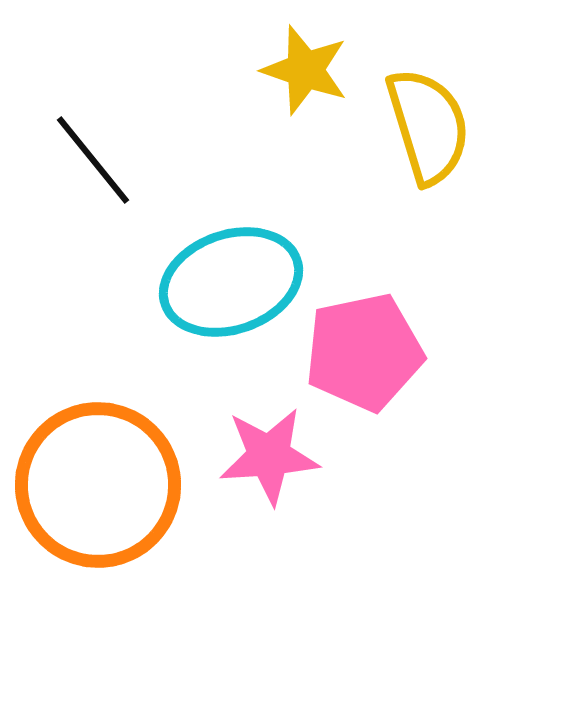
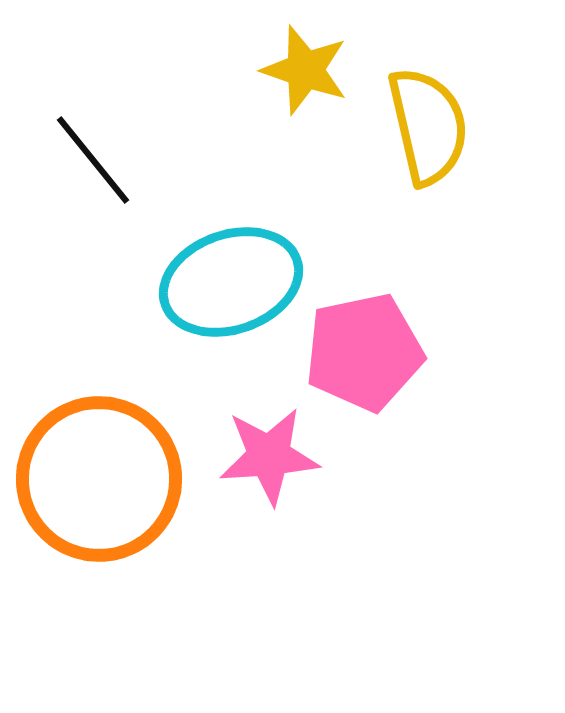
yellow semicircle: rotated 4 degrees clockwise
orange circle: moved 1 px right, 6 px up
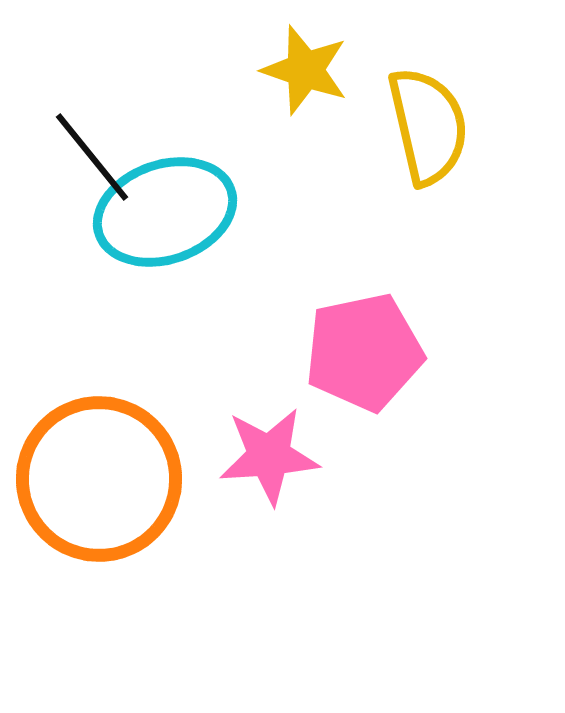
black line: moved 1 px left, 3 px up
cyan ellipse: moved 66 px left, 70 px up
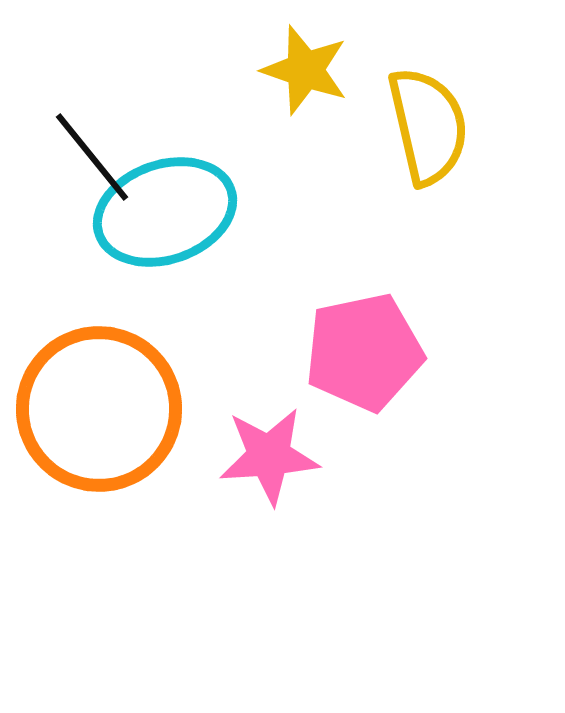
orange circle: moved 70 px up
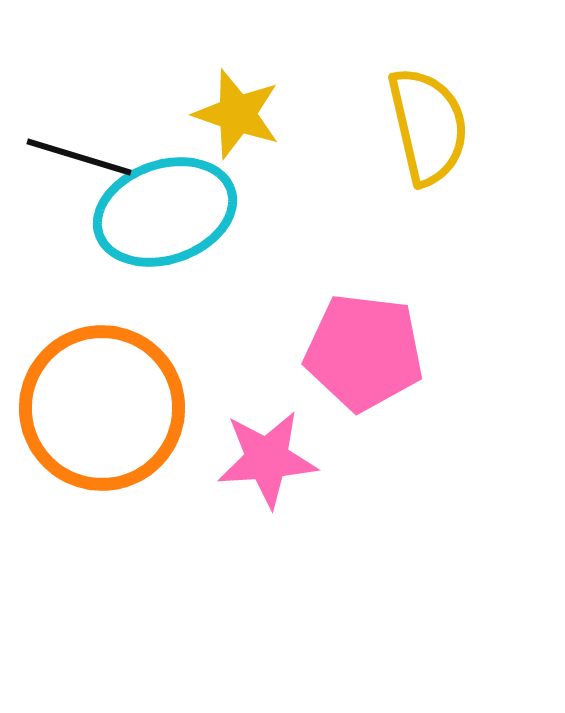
yellow star: moved 68 px left, 44 px down
black line: moved 13 px left; rotated 34 degrees counterclockwise
pink pentagon: rotated 19 degrees clockwise
orange circle: moved 3 px right, 1 px up
pink star: moved 2 px left, 3 px down
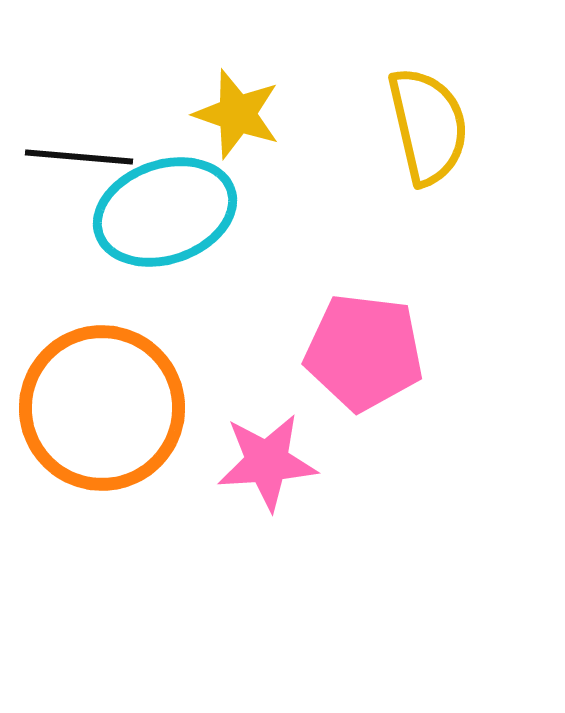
black line: rotated 12 degrees counterclockwise
pink star: moved 3 px down
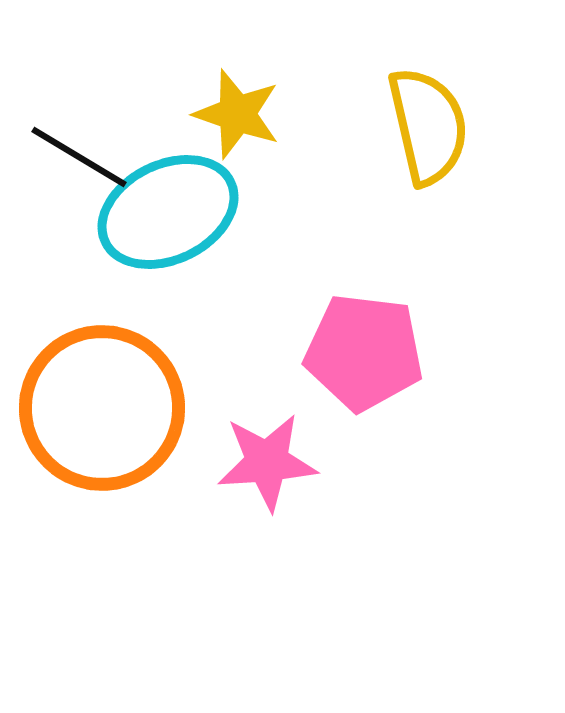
black line: rotated 26 degrees clockwise
cyan ellipse: moved 3 px right; rotated 7 degrees counterclockwise
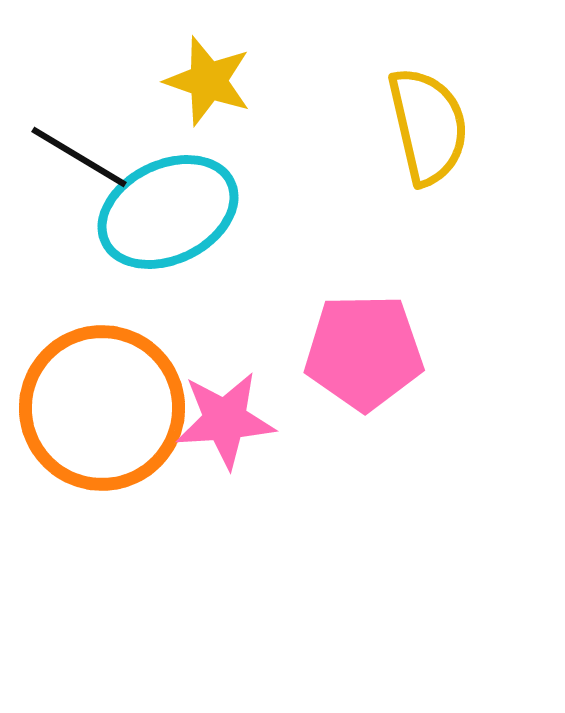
yellow star: moved 29 px left, 33 px up
pink pentagon: rotated 8 degrees counterclockwise
pink star: moved 42 px left, 42 px up
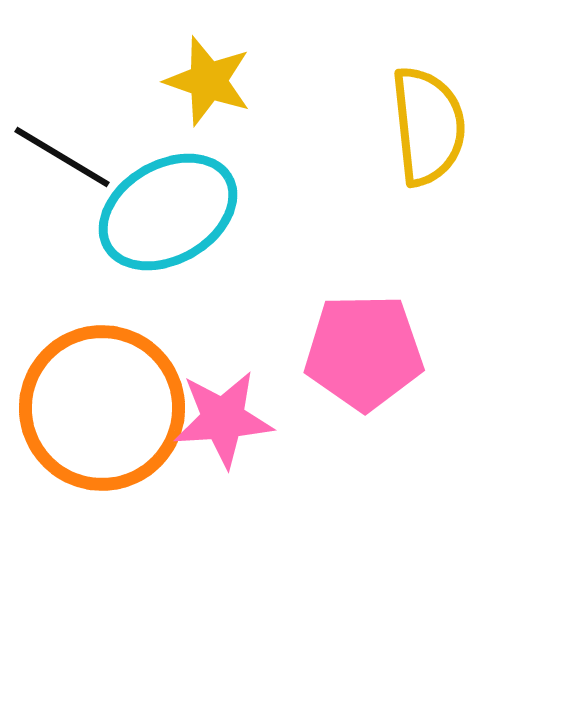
yellow semicircle: rotated 7 degrees clockwise
black line: moved 17 px left
cyan ellipse: rotated 4 degrees counterclockwise
pink star: moved 2 px left, 1 px up
